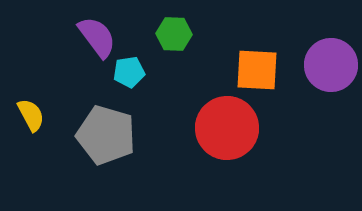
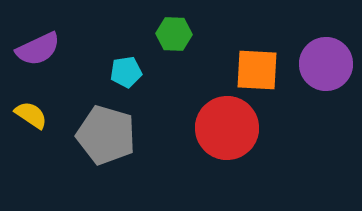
purple semicircle: moved 59 px left, 12 px down; rotated 102 degrees clockwise
purple circle: moved 5 px left, 1 px up
cyan pentagon: moved 3 px left
yellow semicircle: rotated 28 degrees counterclockwise
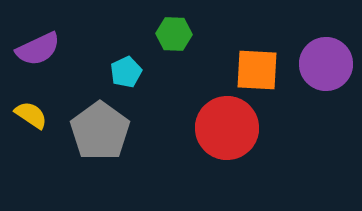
cyan pentagon: rotated 16 degrees counterclockwise
gray pentagon: moved 6 px left, 4 px up; rotated 20 degrees clockwise
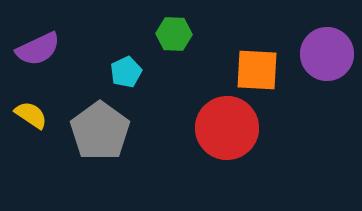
purple circle: moved 1 px right, 10 px up
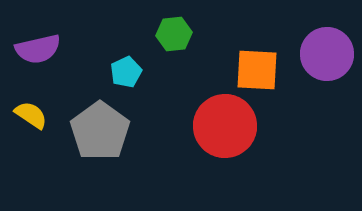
green hexagon: rotated 8 degrees counterclockwise
purple semicircle: rotated 12 degrees clockwise
red circle: moved 2 px left, 2 px up
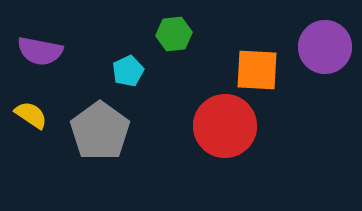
purple semicircle: moved 2 px right, 2 px down; rotated 24 degrees clockwise
purple circle: moved 2 px left, 7 px up
cyan pentagon: moved 2 px right, 1 px up
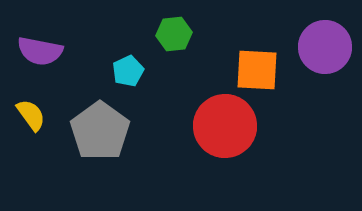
yellow semicircle: rotated 20 degrees clockwise
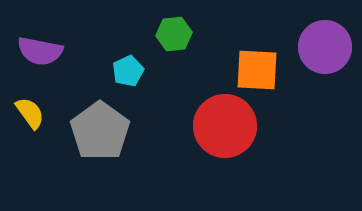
yellow semicircle: moved 1 px left, 2 px up
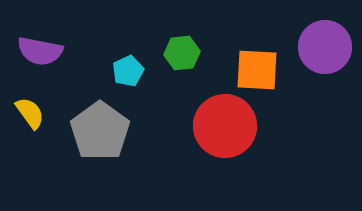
green hexagon: moved 8 px right, 19 px down
